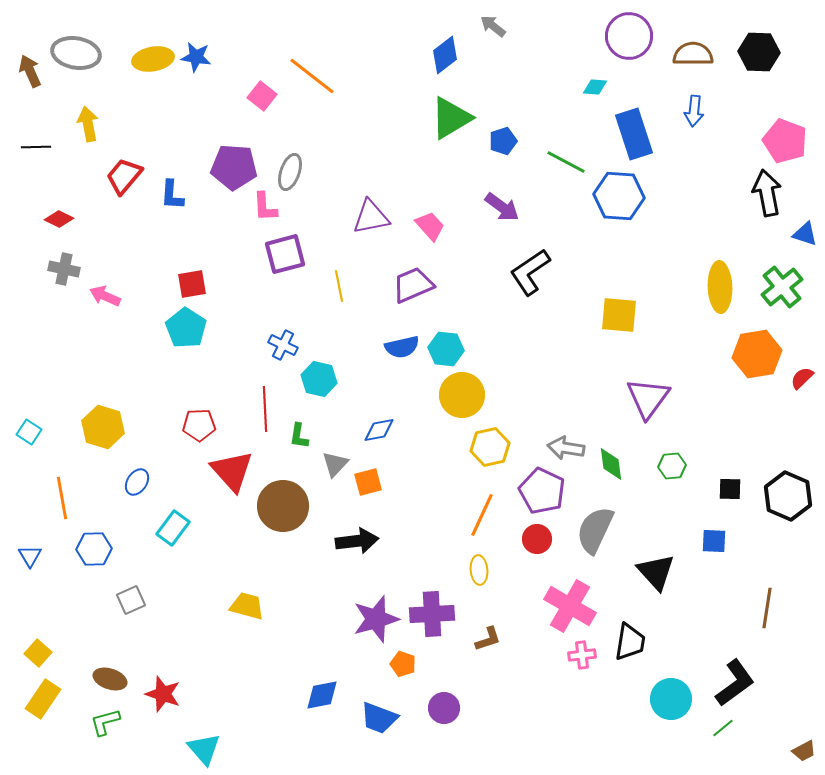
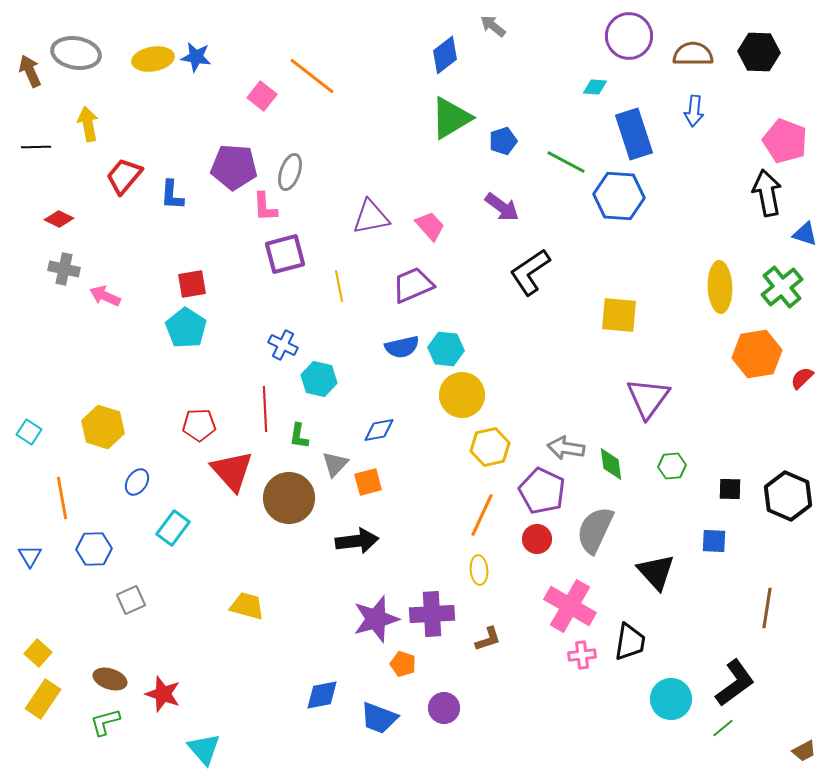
brown circle at (283, 506): moved 6 px right, 8 px up
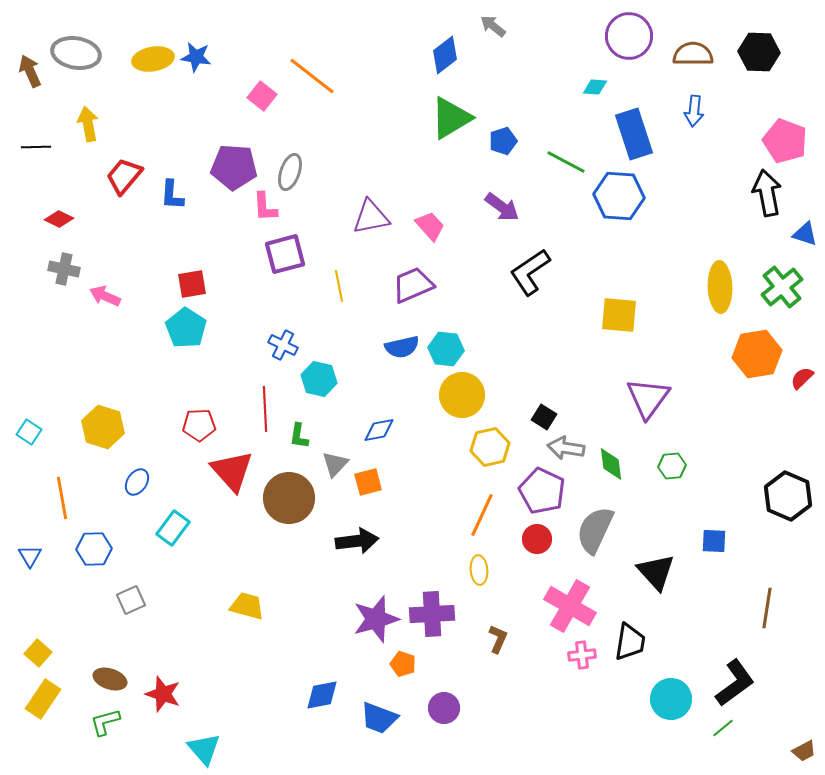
black square at (730, 489): moved 186 px left, 72 px up; rotated 30 degrees clockwise
brown L-shape at (488, 639): moved 10 px right; rotated 48 degrees counterclockwise
